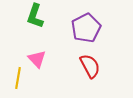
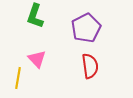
red semicircle: rotated 20 degrees clockwise
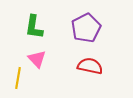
green L-shape: moved 1 px left, 11 px down; rotated 10 degrees counterclockwise
red semicircle: rotated 70 degrees counterclockwise
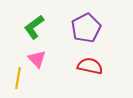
green L-shape: rotated 45 degrees clockwise
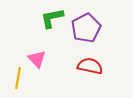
green L-shape: moved 18 px right, 9 px up; rotated 25 degrees clockwise
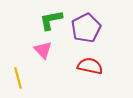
green L-shape: moved 1 px left, 2 px down
pink triangle: moved 6 px right, 9 px up
yellow line: rotated 25 degrees counterclockwise
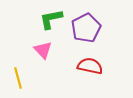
green L-shape: moved 1 px up
